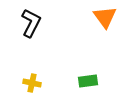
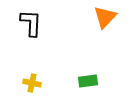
orange triangle: rotated 20 degrees clockwise
black L-shape: rotated 24 degrees counterclockwise
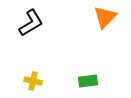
black L-shape: rotated 56 degrees clockwise
yellow cross: moved 1 px right, 2 px up
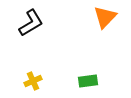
yellow cross: rotated 36 degrees counterclockwise
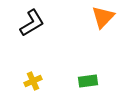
orange triangle: moved 2 px left
black L-shape: moved 1 px right
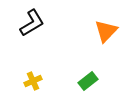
orange triangle: moved 3 px right, 14 px down
green rectangle: rotated 30 degrees counterclockwise
